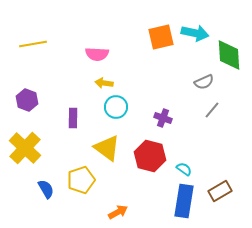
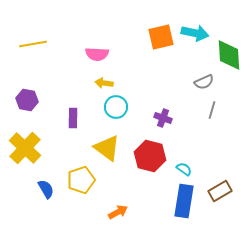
purple hexagon: rotated 10 degrees counterclockwise
gray line: rotated 24 degrees counterclockwise
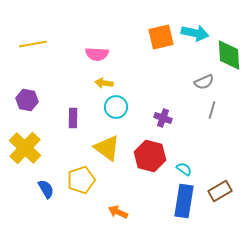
orange arrow: rotated 126 degrees counterclockwise
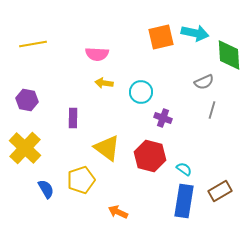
cyan circle: moved 25 px right, 15 px up
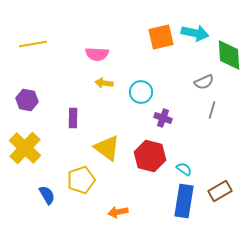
blue semicircle: moved 1 px right, 6 px down
orange arrow: rotated 36 degrees counterclockwise
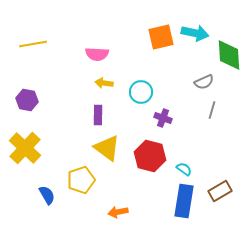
purple rectangle: moved 25 px right, 3 px up
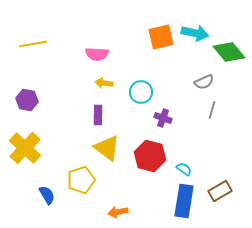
green diamond: moved 3 px up; rotated 36 degrees counterclockwise
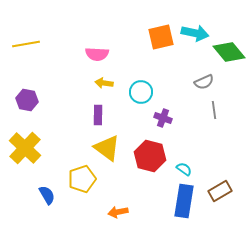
yellow line: moved 7 px left
gray line: moved 2 px right; rotated 24 degrees counterclockwise
yellow pentagon: moved 1 px right, 1 px up
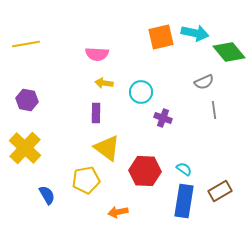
purple rectangle: moved 2 px left, 2 px up
red hexagon: moved 5 px left, 15 px down; rotated 12 degrees counterclockwise
yellow pentagon: moved 4 px right, 1 px down; rotated 8 degrees clockwise
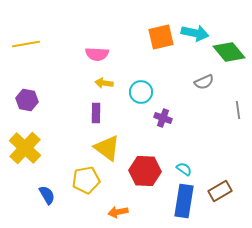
gray line: moved 24 px right
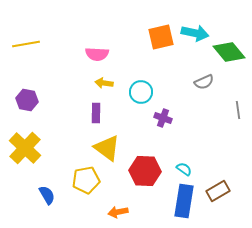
brown rectangle: moved 2 px left
